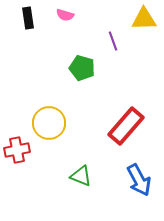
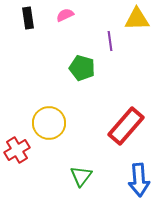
pink semicircle: rotated 138 degrees clockwise
yellow triangle: moved 7 px left
purple line: moved 3 px left; rotated 12 degrees clockwise
red cross: rotated 20 degrees counterclockwise
green triangle: rotated 45 degrees clockwise
blue arrow: rotated 24 degrees clockwise
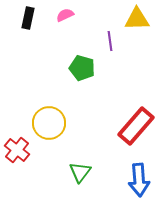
black rectangle: rotated 20 degrees clockwise
red rectangle: moved 10 px right
red cross: rotated 20 degrees counterclockwise
green triangle: moved 1 px left, 4 px up
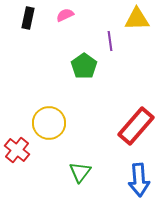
green pentagon: moved 2 px right, 2 px up; rotated 20 degrees clockwise
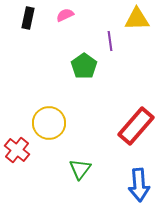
green triangle: moved 3 px up
blue arrow: moved 5 px down
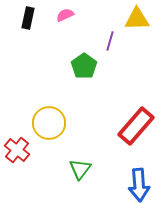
purple line: rotated 24 degrees clockwise
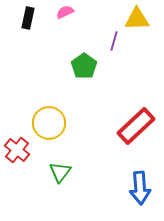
pink semicircle: moved 3 px up
purple line: moved 4 px right
red rectangle: rotated 6 degrees clockwise
green triangle: moved 20 px left, 3 px down
blue arrow: moved 1 px right, 3 px down
